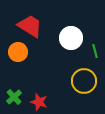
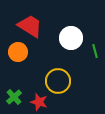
yellow circle: moved 26 px left
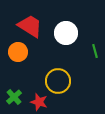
white circle: moved 5 px left, 5 px up
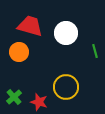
red trapezoid: rotated 16 degrees counterclockwise
orange circle: moved 1 px right
yellow circle: moved 8 px right, 6 px down
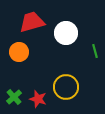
red trapezoid: moved 2 px right, 4 px up; rotated 32 degrees counterclockwise
red star: moved 1 px left, 3 px up
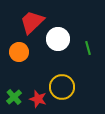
red trapezoid: rotated 28 degrees counterclockwise
white circle: moved 8 px left, 6 px down
green line: moved 7 px left, 3 px up
yellow circle: moved 4 px left
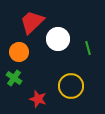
yellow circle: moved 9 px right, 1 px up
green cross: moved 19 px up; rotated 14 degrees counterclockwise
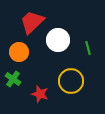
white circle: moved 1 px down
green cross: moved 1 px left, 1 px down
yellow circle: moved 5 px up
red star: moved 2 px right, 5 px up
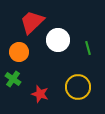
yellow circle: moved 7 px right, 6 px down
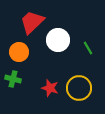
green line: rotated 16 degrees counterclockwise
green cross: rotated 21 degrees counterclockwise
yellow circle: moved 1 px right, 1 px down
red star: moved 10 px right, 6 px up
